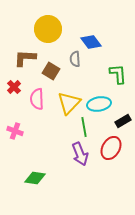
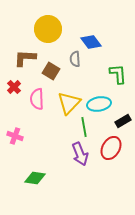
pink cross: moved 5 px down
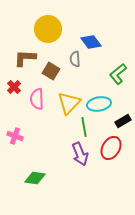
green L-shape: rotated 125 degrees counterclockwise
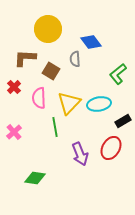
pink semicircle: moved 2 px right, 1 px up
green line: moved 29 px left
pink cross: moved 1 px left, 4 px up; rotated 28 degrees clockwise
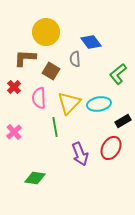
yellow circle: moved 2 px left, 3 px down
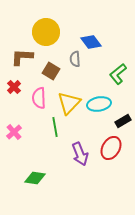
brown L-shape: moved 3 px left, 1 px up
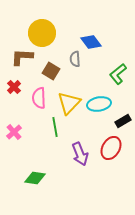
yellow circle: moved 4 px left, 1 px down
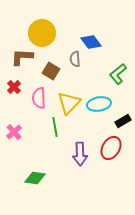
purple arrow: rotated 20 degrees clockwise
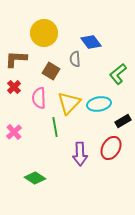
yellow circle: moved 2 px right
brown L-shape: moved 6 px left, 2 px down
green diamond: rotated 25 degrees clockwise
